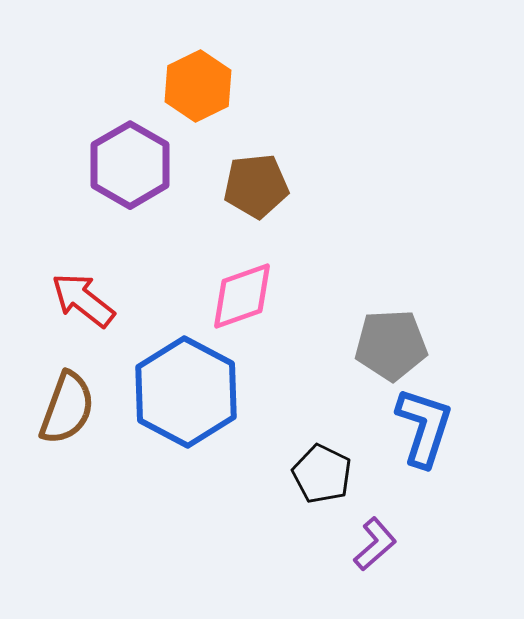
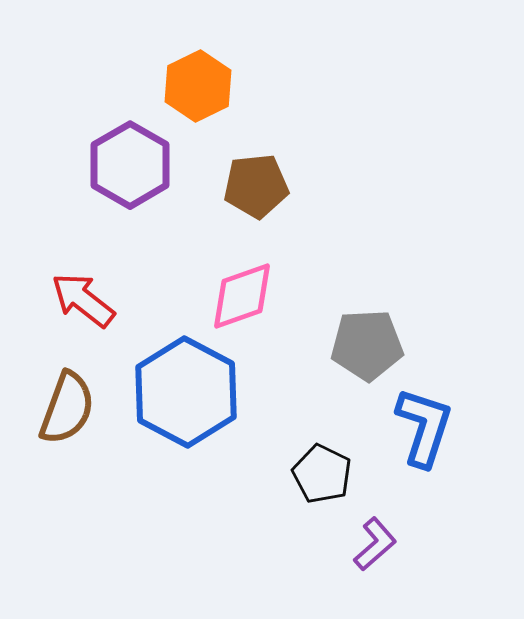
gray pentagon: moved 24 px left
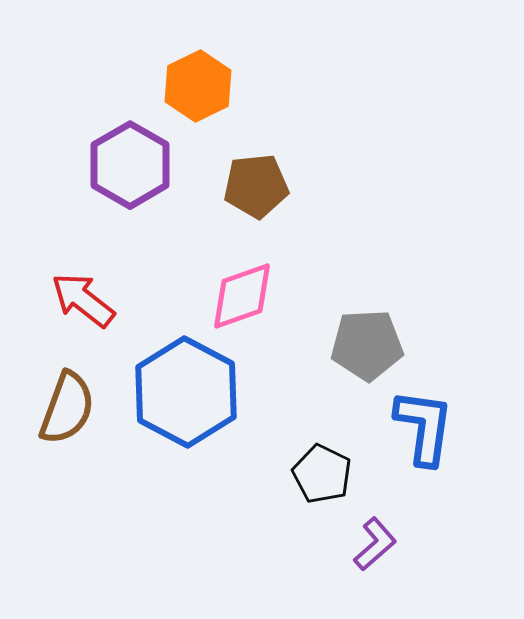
blue L-shape: rotated 10 degrees counterclockwise
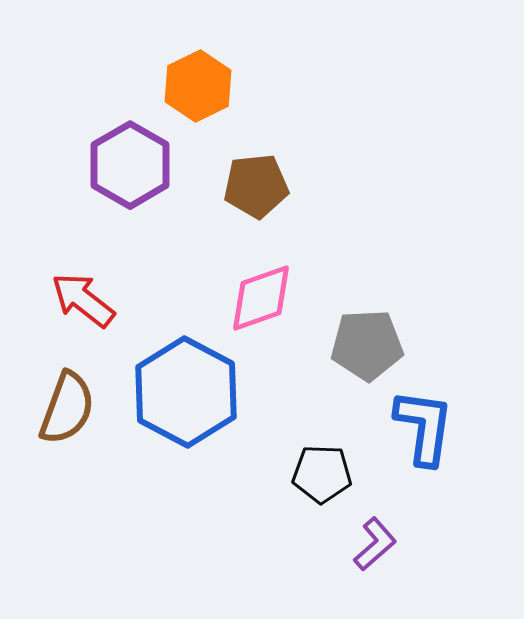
pink diamond: moved 19 px right, 2 px down
black pentagon: rotated 24 degrees counterclockwise
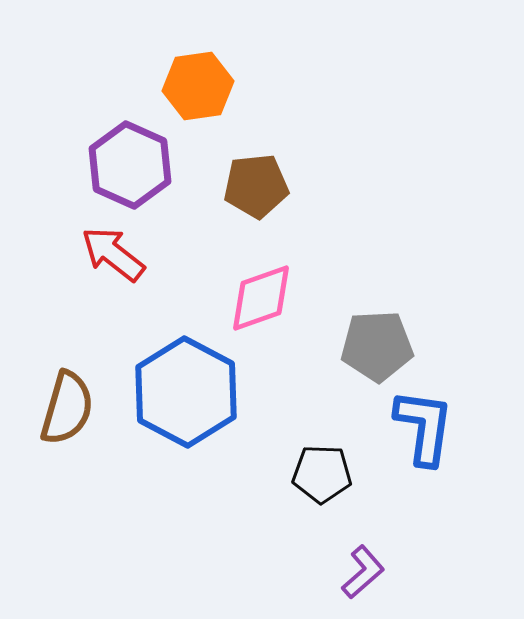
orange hexagon: rotated 18 degrees clockwise
purple hexagon: rotated 6 degrees counterclockwise
red arrow: moved 30 px right, 46 px up
gray pentagon: moved 10 px right, 1 px down
brown semicircle: rotated 4 degrees counterclockwise
purple L-shape: moved 12 px left, 28 px down
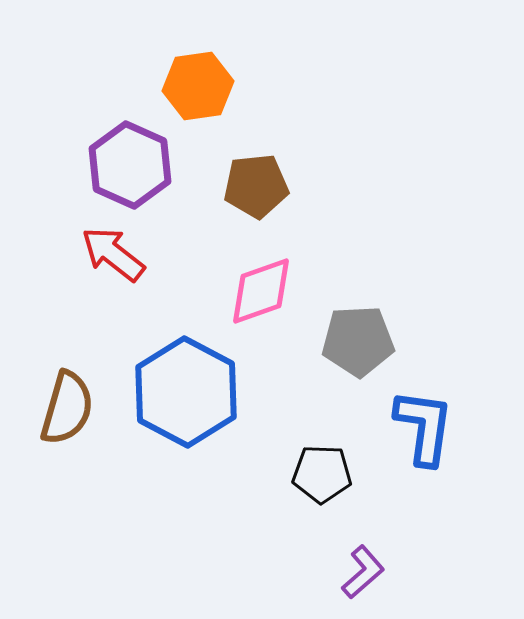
pink diamond: moved 7 px up
gray pentagon: moved 19 px left, 5 px up
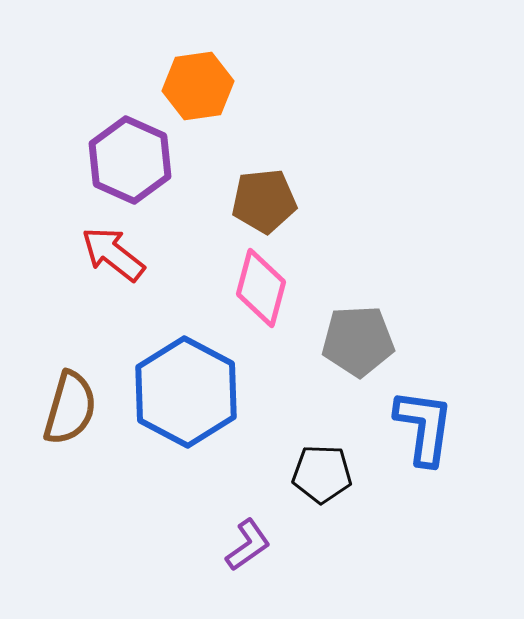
purple hexagon: moved 5 px up
brown pentagon: moved 8 px right, 15 px down
pink diamond: moved 3 px up; rotated 56 degrees counterclockwise
brown semicircle: moved 3 px right
purple L-shape: moved 115 px left, 27 px up; rotated 6 degrees clockwise
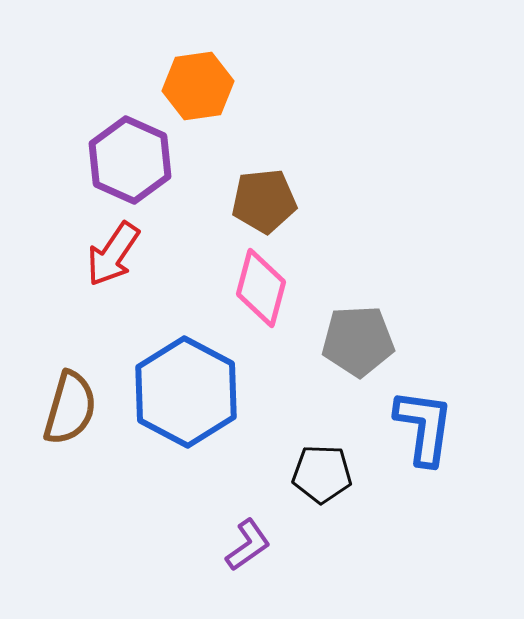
red arrow: rotated 94 degrees counterclockwise
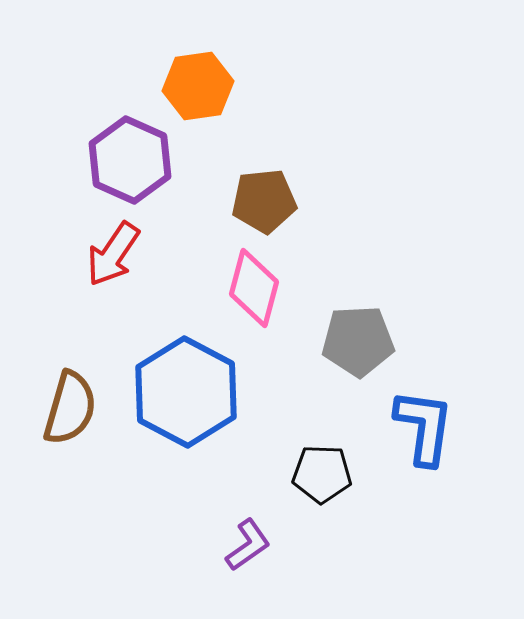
pink diamond: moved 7 px left
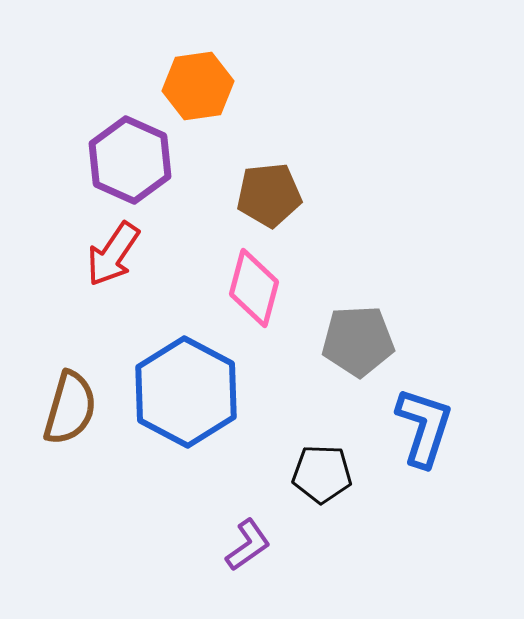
brown pentagon: moved 5 px right, 6 px up
blue L-shape: rotated 10 degrees clockwise
